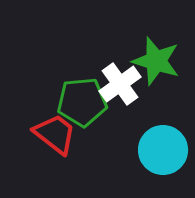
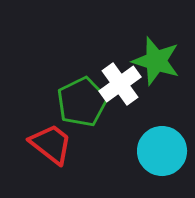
green pentagon: rotated 21 degrees counterclockwise
red trapezoid: moved 4 px left, 10 px down
cyan circle: moved 1 px left, 1 px down
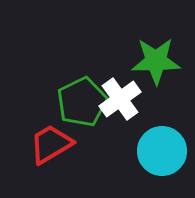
green star: rotated 18 degrees counterclockwise
white cross: moved 15 px down
red trapezoid: rotated 69 degrees counterclockwise
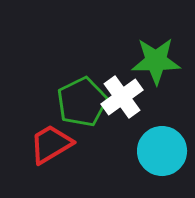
white cross: moved 2 px right, 2 px up
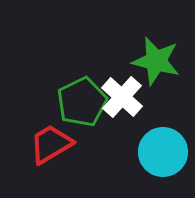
green star: rotated 15 degrees clockwise
white cross: rotated 12 degrees counterclockwise
cyan circle: moved 1 px right, 1 px down
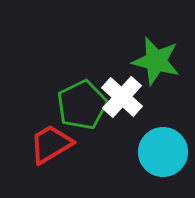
green pentagon: moved 3 px down
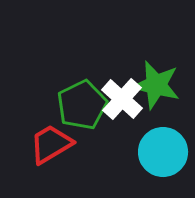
green star: moved 24 px down
white cross: moved 2 px down
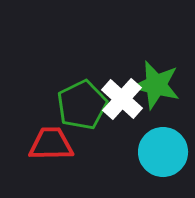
red trapezoid: rotated 30 degrees clockwise
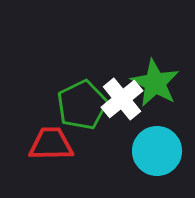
green star: moved 1 px left, 2 px up; rotated 15 degrees clockwise
white cross: rotated 9 degrees clockwise
cyan circle: moved 6 px left, 1 px up
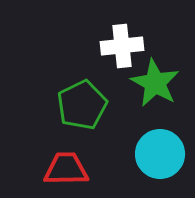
white cross: moved 53 px up; rotated 33 degrees clockwise
red trapezoid: moved 15 px right, 25 px down
cyan circle: moved 3 px right, 3 px down
